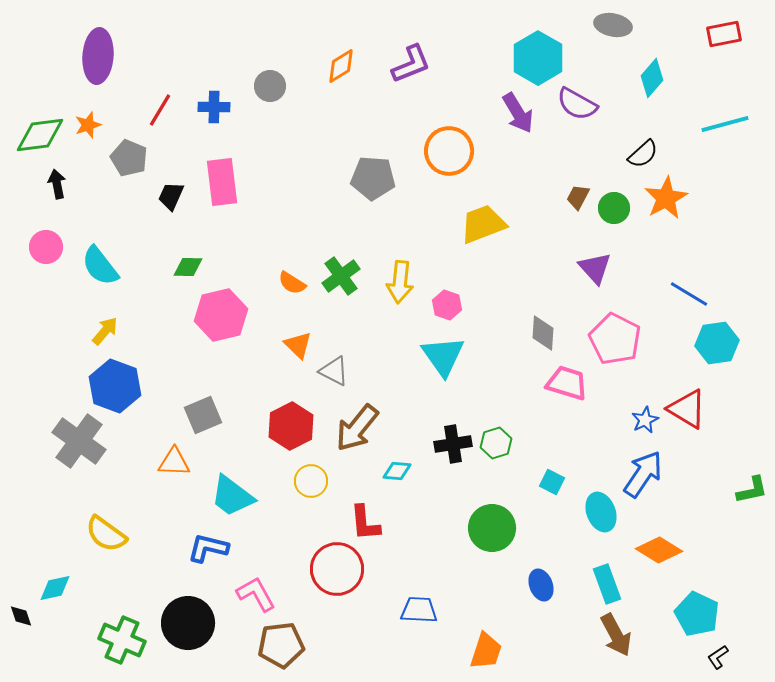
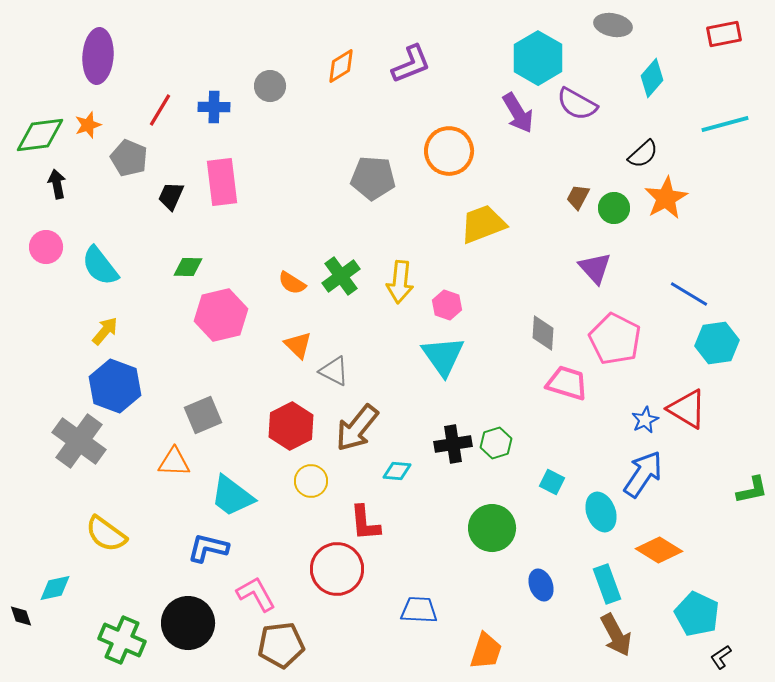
black L-shape at (718, 657): moved 3 px right
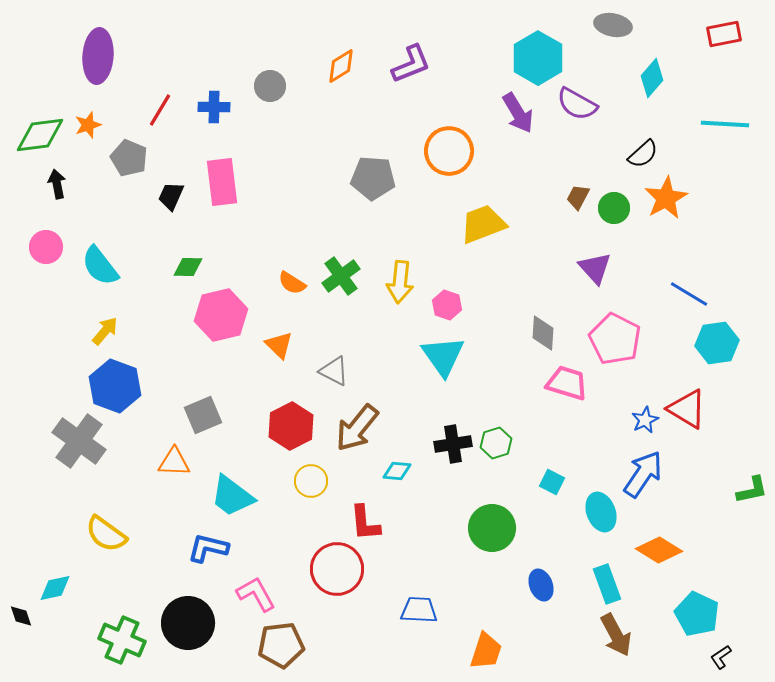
cyan line at (725, 124): rotated 18 degrees clockwise
orange triangle at (298, 345): moved 19 px left
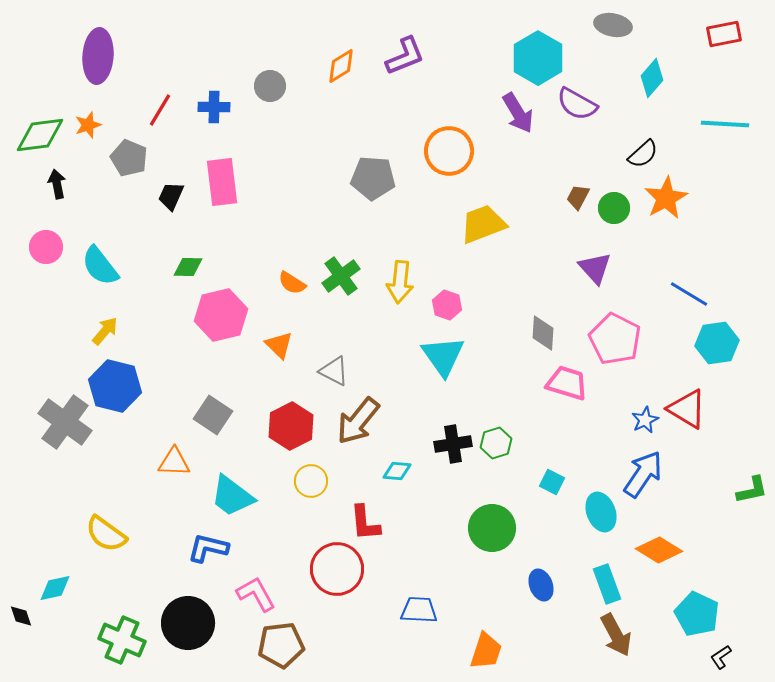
purple L-shape at (411, 64): moved 6 px left, 8 px up
blue hexagon at (115, 386): rotated 6 degrees counterclockwise
gray square at (203, 415): moved 10 px right; rotated 33 degrees counterclockwise
brown arrow at (357, 428): moved 1 px right, 7 px up
gray cross at (79, 441): moved 14 px left, 19 px up
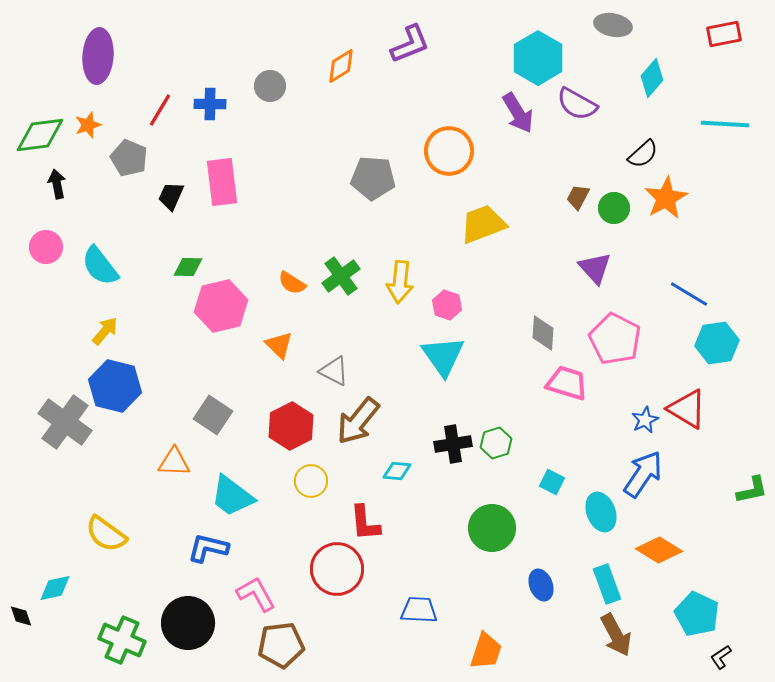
purple L-shape at (405, 56): moved 5 px right, 12 px up
blue cross at (214, 107): moved 4 px left, 3 px up
pink hexagon at (221, 315): moved 9 px up
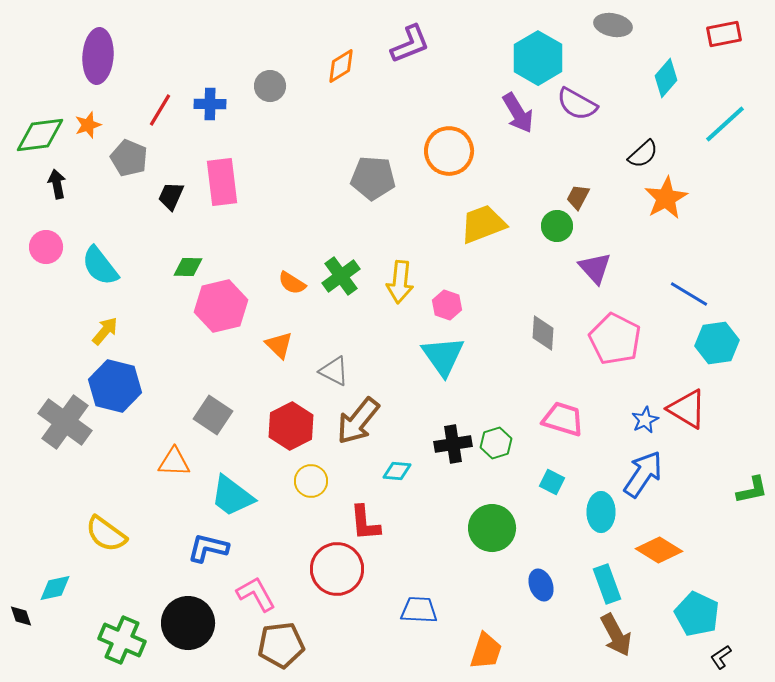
cyan diamond at (652, 78): moved 14 px right
cyan line at (725, 124): rotated 45 degrees counterclockwise
green circle at (614, 208): moved 57 px left, 18 px down
pink trapezoid at (567, 383): moved 4 px left, 36 px down
cyan ellipse at (601, 512): rotated 21 degrees clockwise
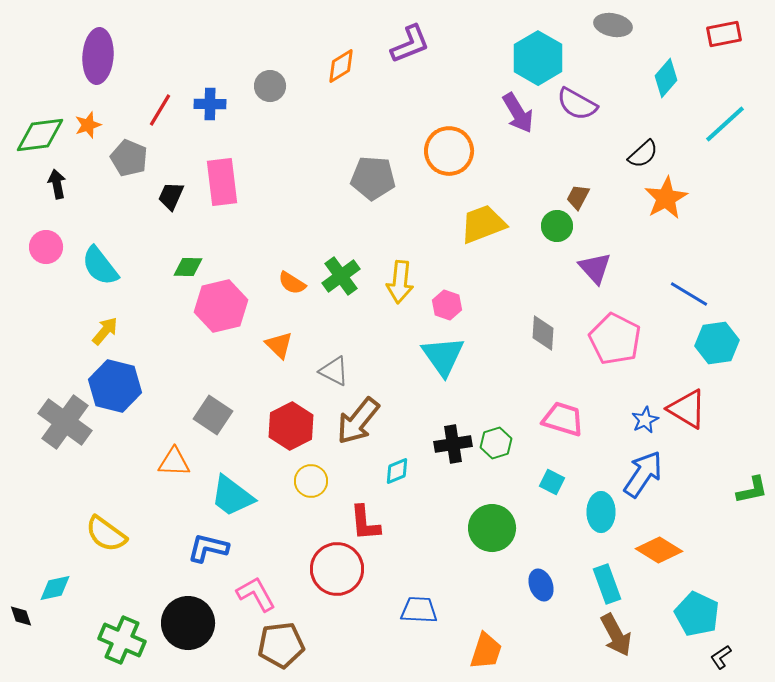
cyan diamond at (397, 471): rotated 28 degrees counterclockwise
